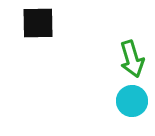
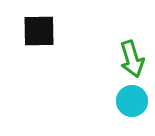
black square: moved 1 px right, 8 px down
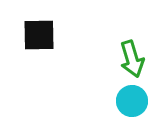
black square: moved 4 px down
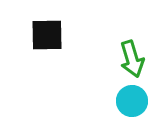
black square: moved 8 px right
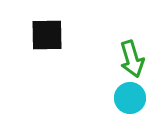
cyan circle: moved 2 px left, 3 px up
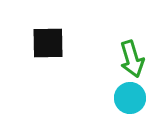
black square: moved 1 px right, 8 px down
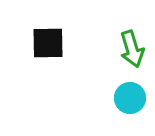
green arrow: moved 10 px up
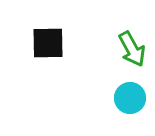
green arrow: rotated 12 degrees counterclockwise
